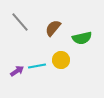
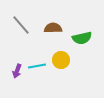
gray line: moved 1 px right, 3 px down
brown semicircle: rotated 48 degrees clockwise
purple arrow: rotated 144 degrees clockwise
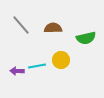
green semicircle: moved 4 px right
purple arrow: rotated 72 degrees clockwise
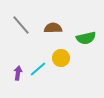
yellow circle: moved 2 px up
cyan line: moved 1 px right, 3 px down; rotated 30 degrees counterclockwise
purple arrow: moved 1 px right, 2 px down; rotated 96 degrees clockwise
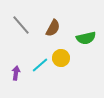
brown semicircle: rotated 120 degrees clockwise
cyan line: moved 2 px right, 4 px up
purple arrow: moved 2 px left
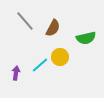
gray line: moved 4 px right, 4 px up
yellow circle: moved 1 px left, 1 px up
